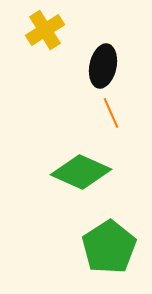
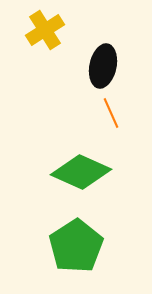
green pentagon: moved 33 px left, 1 px up
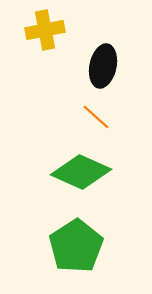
yellow cross: rotated 21 degrees clockwise
orange line: moved 15 px left, 4 px down; rotated 24 degrees counterclockwise
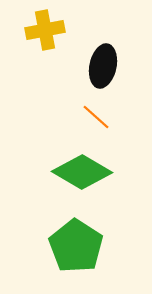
green diamond: moved 1 px right; rotated 6 degrees clockwise
green pentagon: rotated 6 degrees counterclockwise
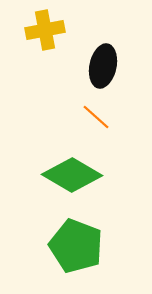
green diamond: moved 10 px left, 3 px down
green pentagon: rotated 12 degrees counterclockwise
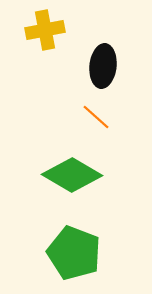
black ellipse: rotated 6 degrees counterclockwise
green pentagon: moved 2 px left, 7 px down
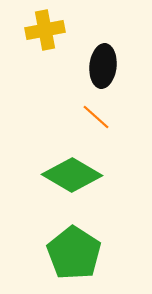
green pentagon: rotated 12 degrees clockwise
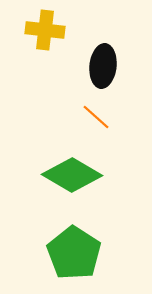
yellow cross: rotated 18 degrees clockwise
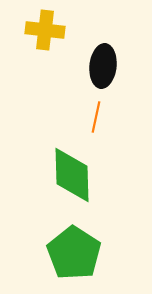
orange line: rotated 60 degrees clockwise
green diamond: rotated 58 degrees clockwise
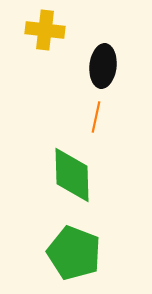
green pentagon: rotated 12 degrees counterclockwise
